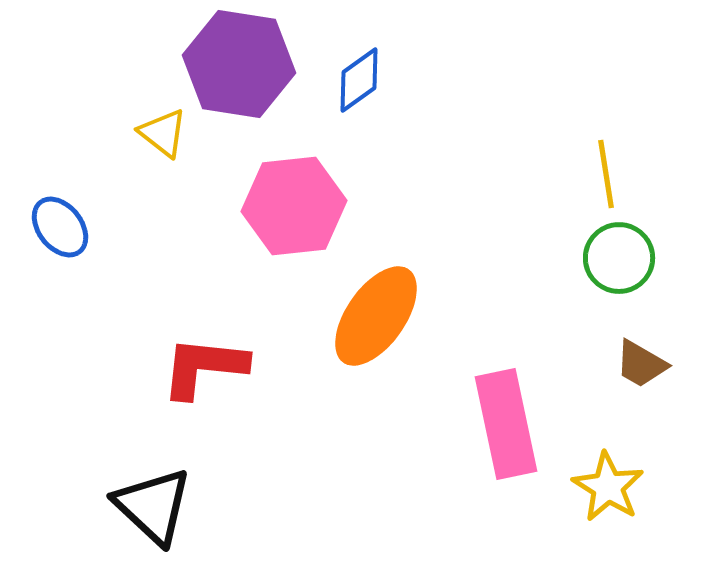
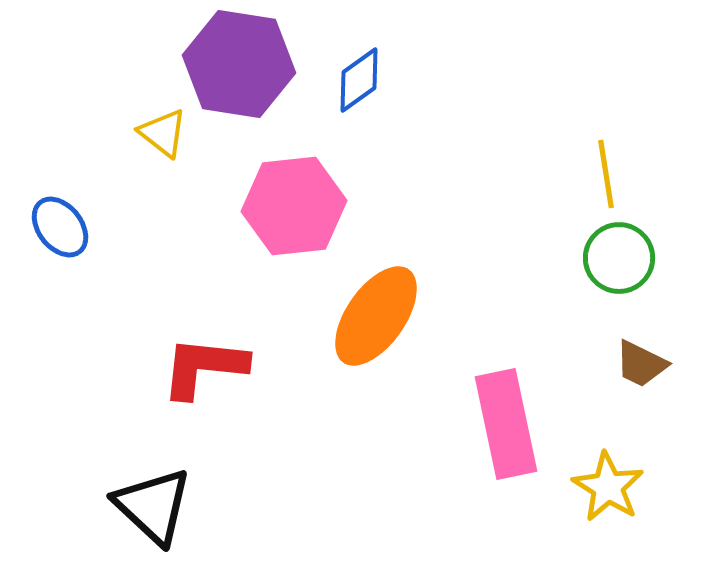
brown trapezoid: rotated 4 degrees counterclockwise
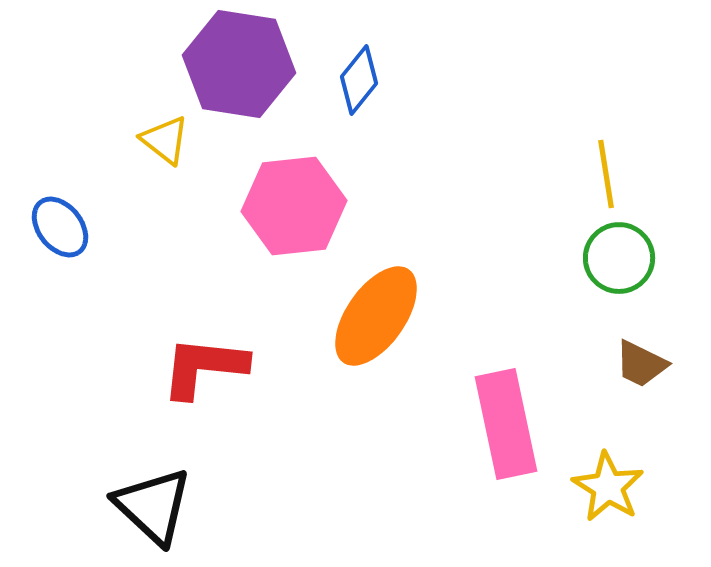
blue diamond: rotated 16 degrees counterclockwise
yellow triangle: moved 2 px right, 7 px down
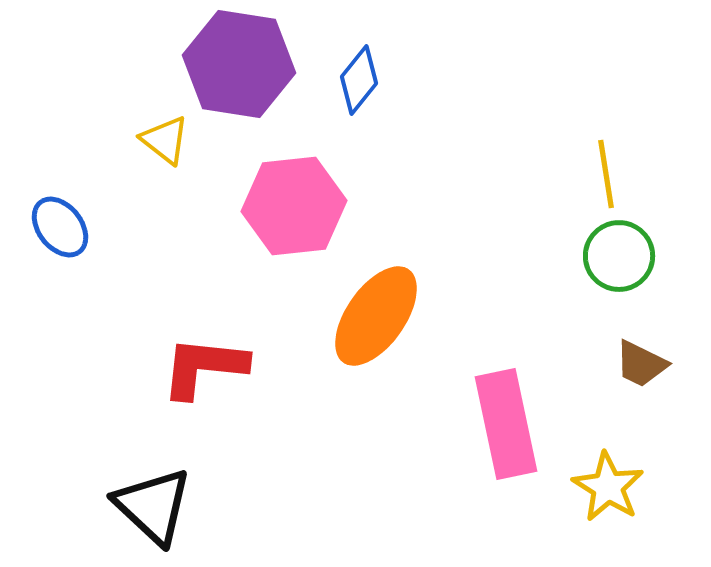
green circle: moved 2 px up
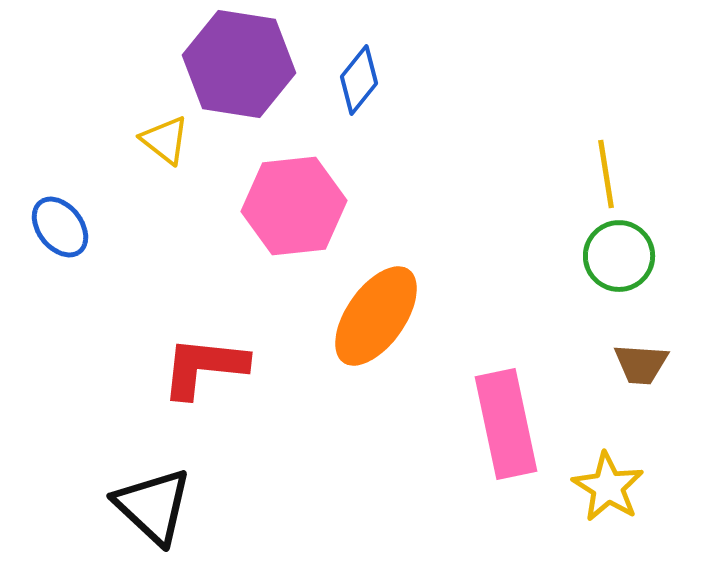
brown trapezoid: rotated 22 degrees counterclockwise
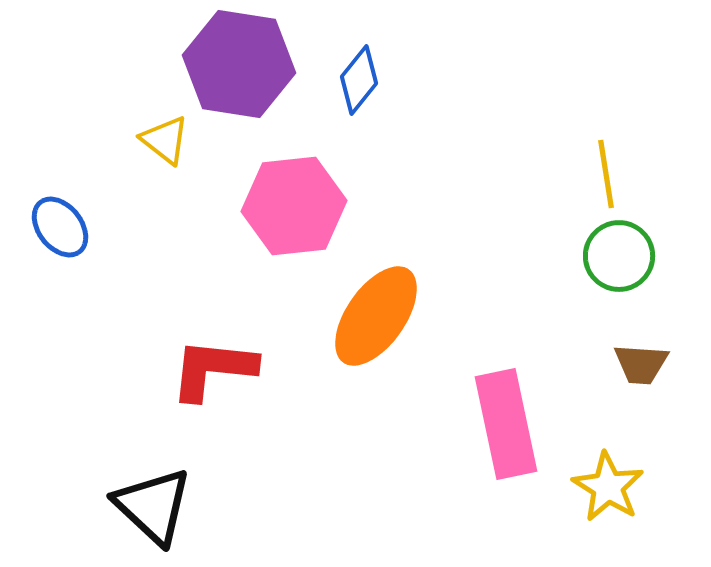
red L-shape: moved 9 px right, 2 px down
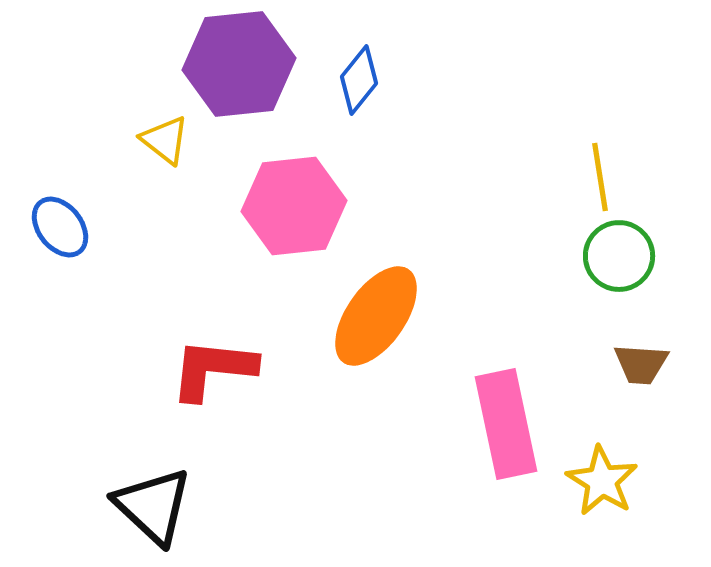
purple hexagon: rotated 15 degrees counterclockwise
yellow line: moved 6 px left, 3 px down
yellow star: moved 6 px left, 6 px up
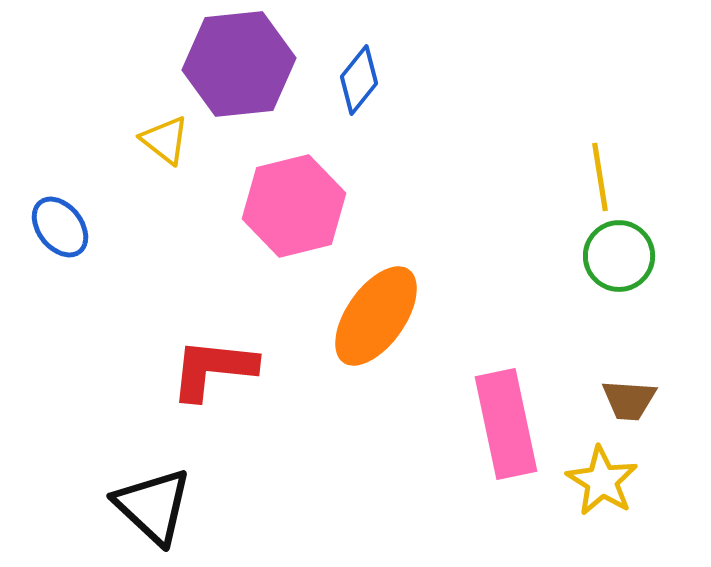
pink hexagon: rotated 8 degrees counterclockwise
brown trapezoid: moved 12 px left, 36 px down
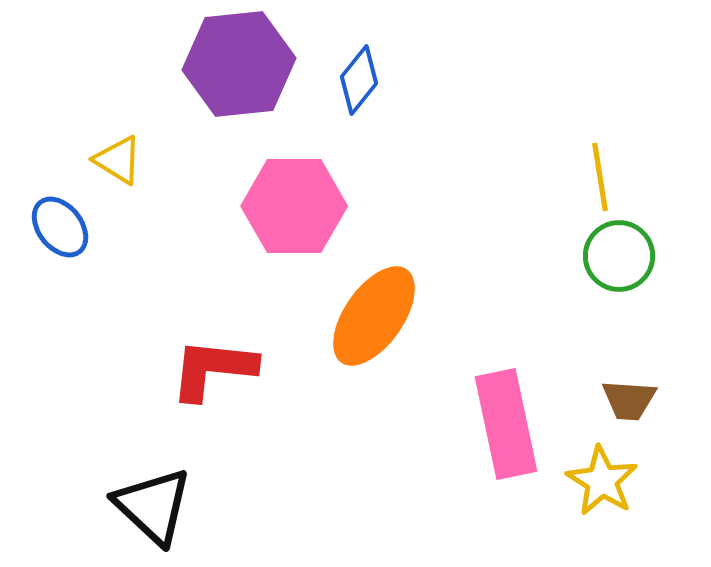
yellow triangle: moved 47 px left, 20 px down; rotated 6 degrees counterclockwise
pink hexagon: rotated 14 degrees clockwise
orange ellipse: moved 2 px left
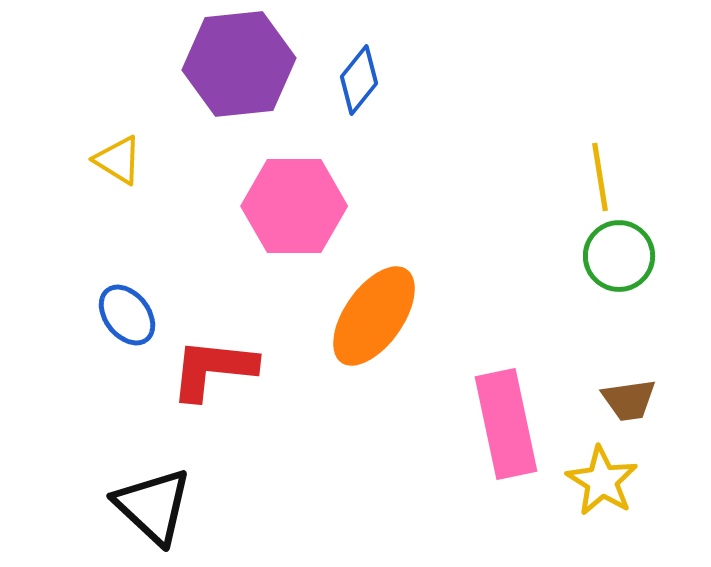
blue ellipse: moved 67 px right, 88 px down
brown trapezoid: rotated 12 degrees counterclockwise
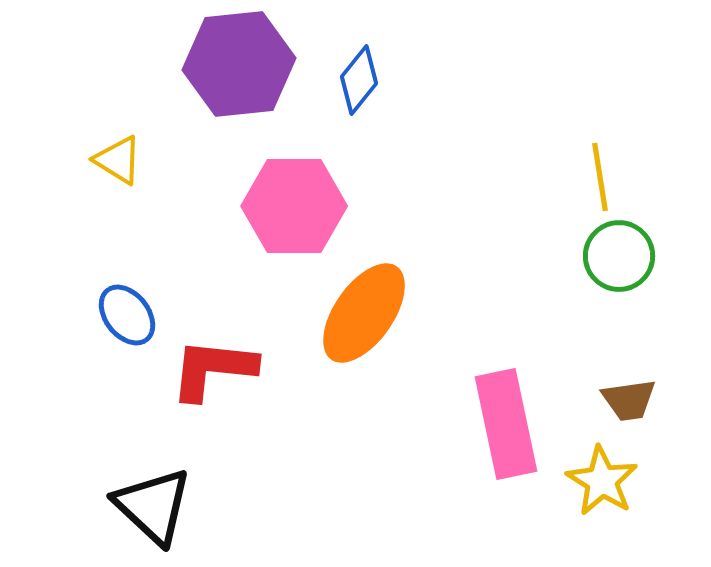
orange ellipse: moved 10 px left, 3 px up
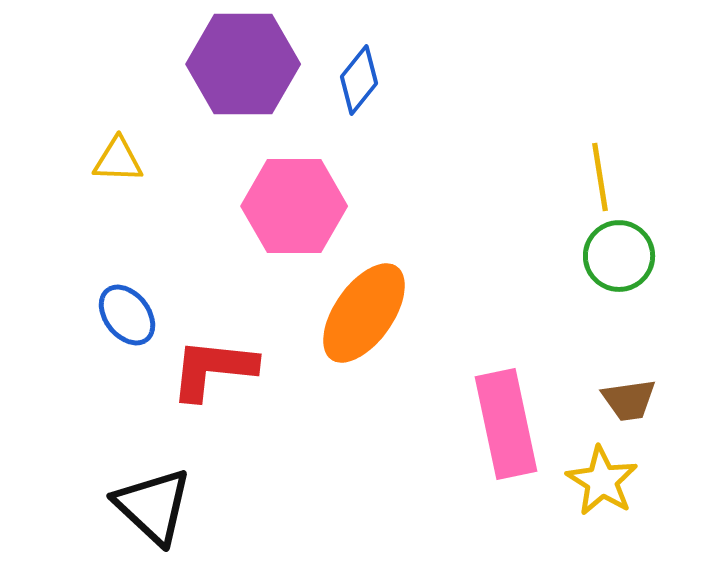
purple hexagon: moved 4 px right; rotated 6 degrees clockwise
yellow triangle: rotated 30 degrees counterclockwise
